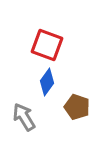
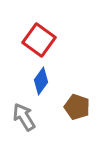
red square: moved 8 px left, 5 px up; rotated 16 degrees clockwise
blue diamond: moved 6 px left, 1 px up
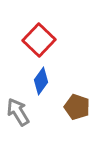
red square: rotated 8 degrees clockwise
gray arrow: moved 6 px left, 5 px up
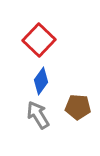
brown pentagon: moved 1 px right; rotated 15 degrees counterclockwise
gray arrow: moved 20 px right, 3 px down
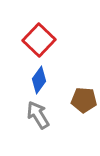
blue diamond: moved 2 px left, 1 px up
brown pentagon: moved 6 px right, 7 px up
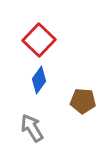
brown pentagon: moved 1 px left, 1 px down
gray arrow: moved 6 px left, 13 px down
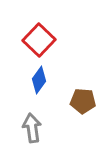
gray arrow: rotated 24 degrees clockwise
